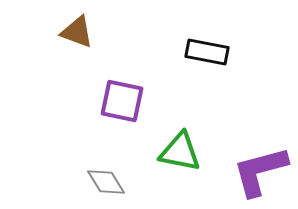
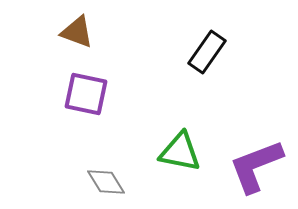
black rectangle: rotated 66 degrees counterclockwise
purple square: moved 36 px left, 7 px up
purple L-shape: moved 4 px left, 5 px up; rotated 6 degrees counterclockwise
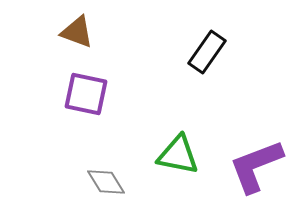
green triangle: moved 2 px left, 3 px down
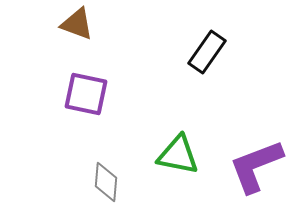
brown triangle: moved 8 px up
gray diamond: rotated 36 degrees clockwise
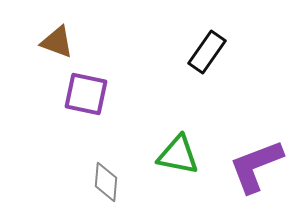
brown triangle: moved 20 px left, 18 px down
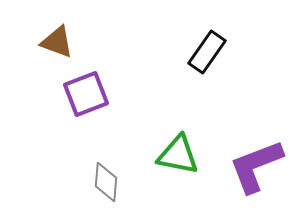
purple square: rotated 33 degrees counterclockwise
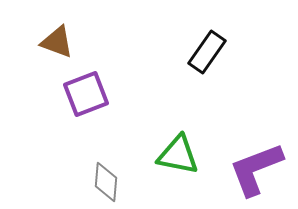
purple L-shape: moved 3 px down
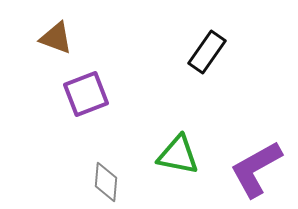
brown triangle: moved 1 px left, 4 px up
purple L-shape: rotated 8 degrees counterclockwise
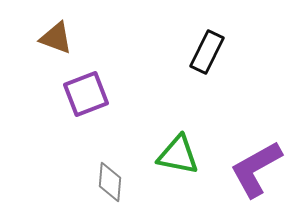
black rectangle: rotated 9 degrees counterclockwise
gray diamond: moved 4 px right
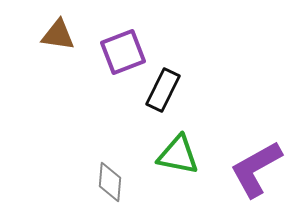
brown triangle: moved 2 px right, 3 px up; rotated 12 degrees counterclockwise
black rectangle: moved 44 px left, 38 px down
purple square: moved 37 px right, 42 px up
